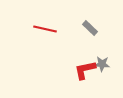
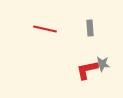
gray rectangle: rotated 42 degrees clockwise
red L-shape: moved 2 px right
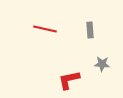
gray rectangle: moved 2 px down
red L-shape: moved 18 px left, 10 px down
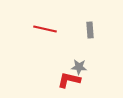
gray star: moved 23 px left, 3 px down
red L-shape: rotated 25 degrees clockwise
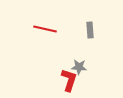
red L-shape: rotated 95 degrees clockwise
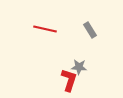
gray rectangle: rotated 28 degrees counterclockwise
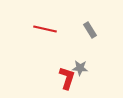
gray star: moved 1 px right, 1 px down
red L-shape: moved 2 px left, 2 px up
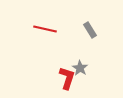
gray star: rotated 28 degrees clockwise
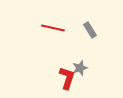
red line: moved 8 px right, 1 px up
gray star: rotated 21 degrees clockwise
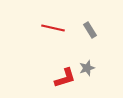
gray star: moved 7 px right
red L-shape: moved 2 px left; rotated 55 degrees clockwise
